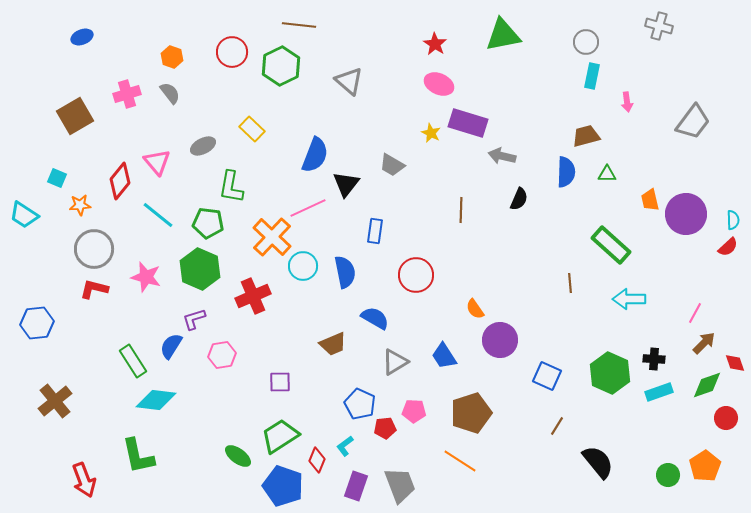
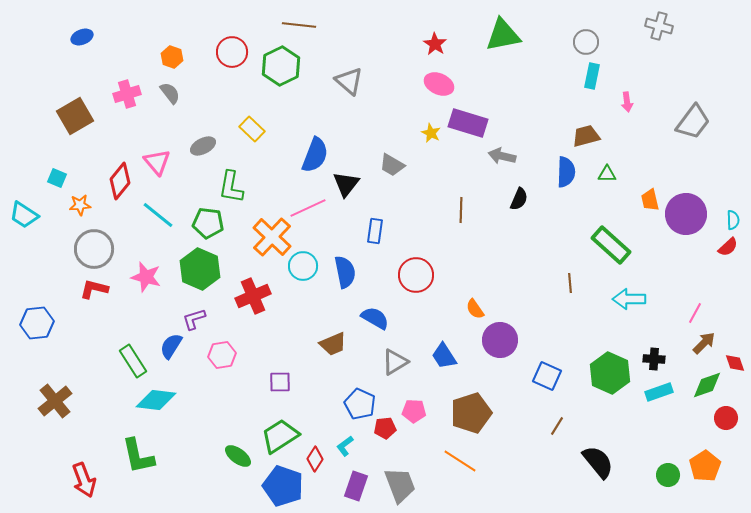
red diamond at (317, 460): moved 2 px left, 1 px up; rotated 10 degrees clockwise
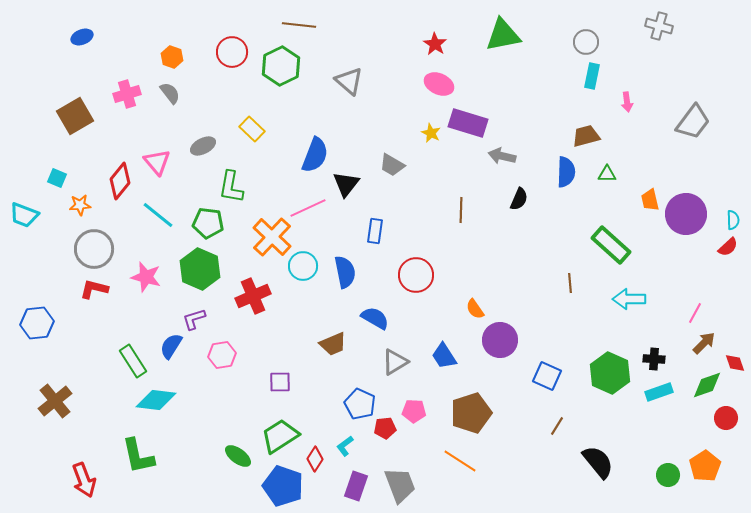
cyan trapezoid at (24, 215): rotated 12 degrees counterclockwise
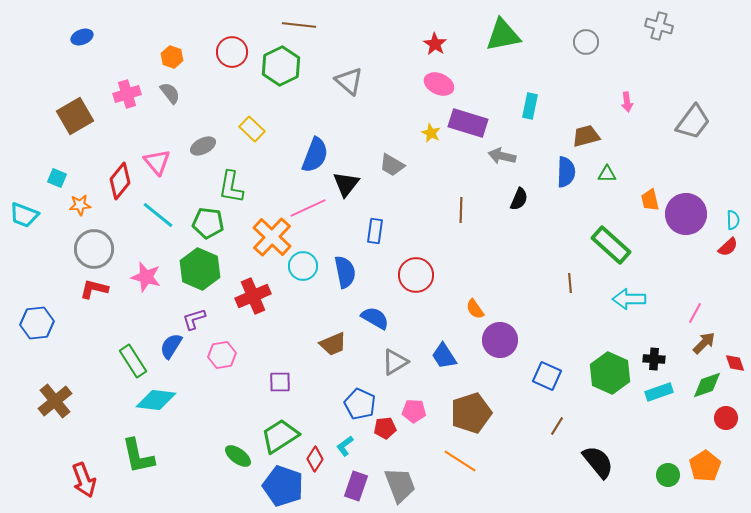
cyan rectangle at (592, 76): moved 62 px left, 30 px down
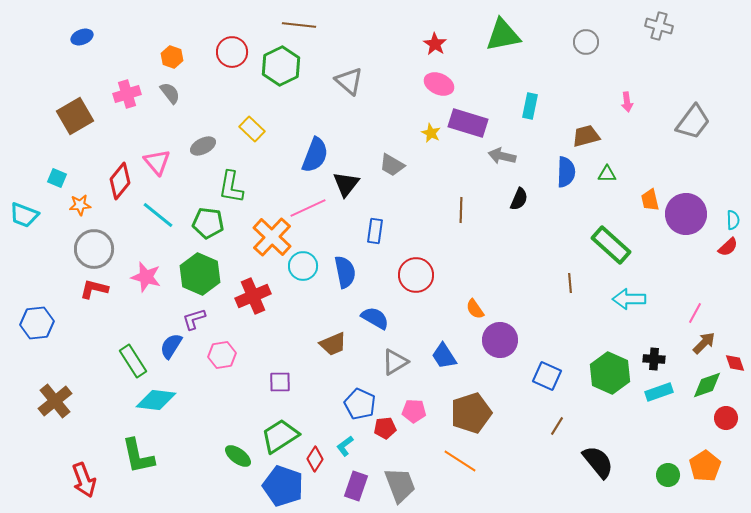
green hexagon at (200, 269): moved 5 px down
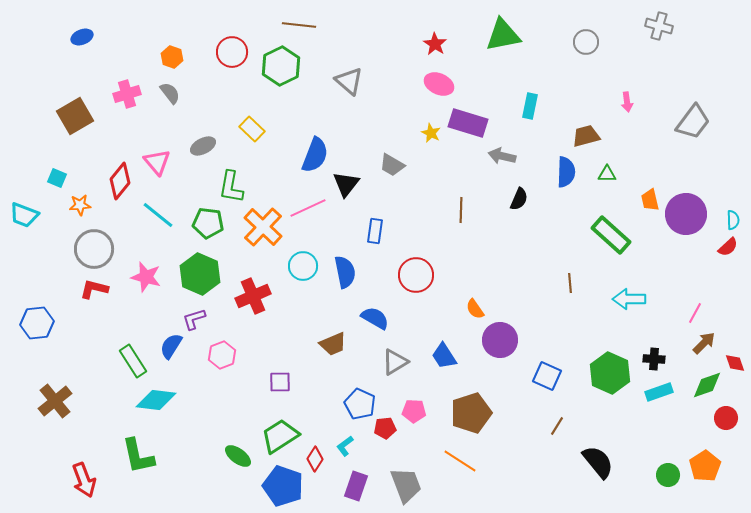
orange cross at (272, 237): moved 9 px left, 10 px up
green rectangle at (611, 245): moved 10 px up
pink hexagon at (222, 355): rotated 12 degrees counterclockwise
gray trapezoid at (400, 485): moved 6 px right
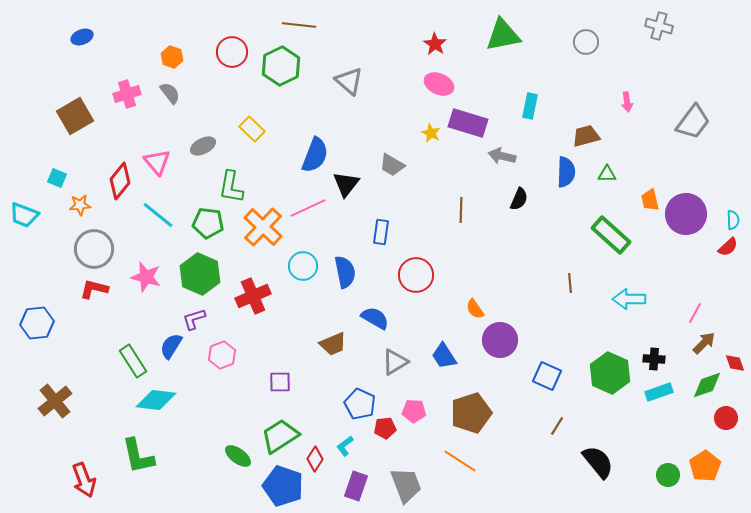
blue rectangle at (375, 231): moved 6 px right, 1 px down
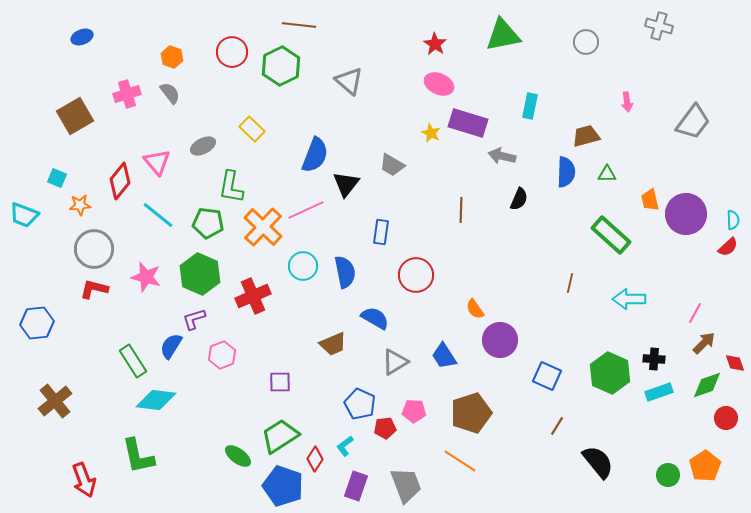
pink line at (308, 208): moved 2 px left, 2 px down
brown line at (570, 283): rotated 18 degrees clockwise
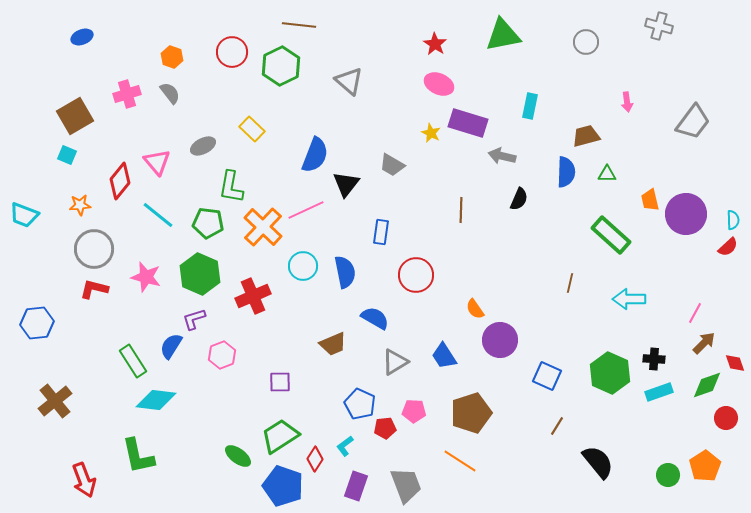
cyan square at (57, 178): moved 10 px right, 23 px up
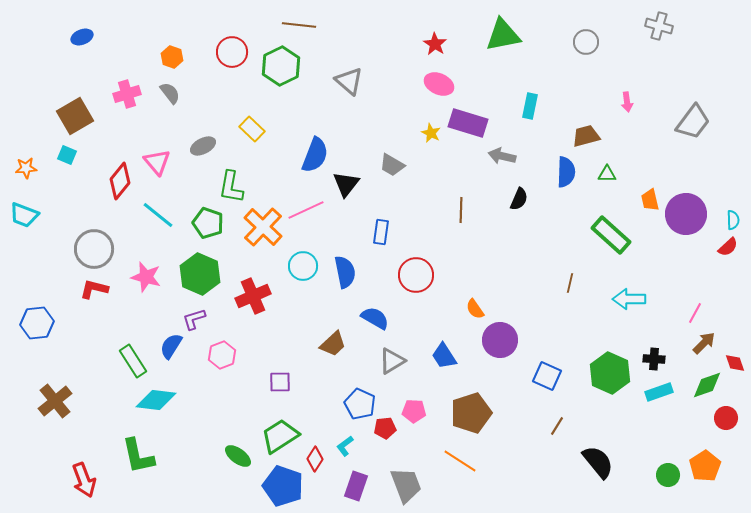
orange star at (80, 205): moved 54 px left, 37 px up
green pentagon at (208, 223): rotated 12 degrees clockwise
brown trapezoid at (333, 344): rotated 20 degrees counterclockwise
gray triangle at (395, 362): moved 3 px left, 1 px up
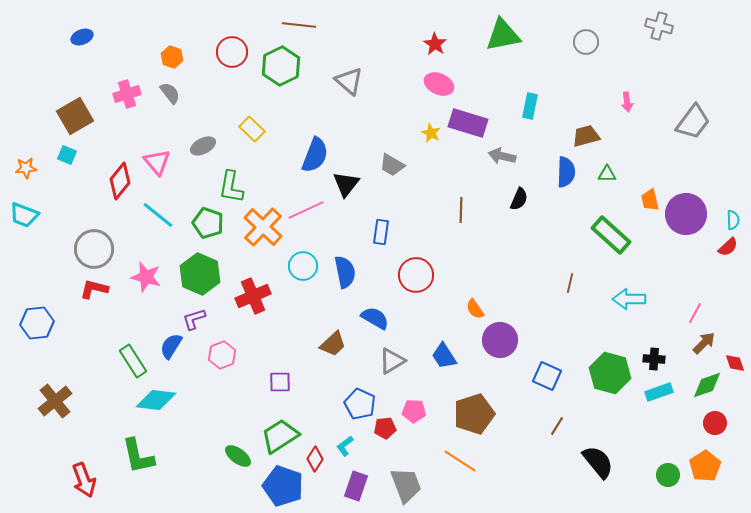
green hexagon at (610, 373): rotated 9 degrees counterclockwise
brown pentagon at (471, 413): moved 3 px right, 1 px down
red circle at (726, 418): moved 11 px left, 5 px down
